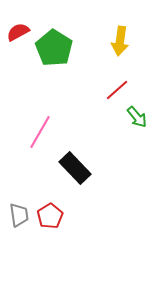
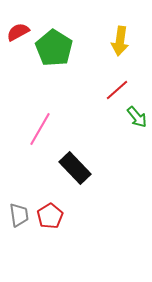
pink line: moved 3 px up
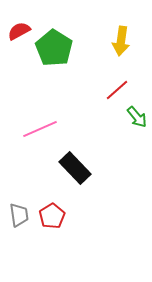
red semicircle: moved 1 px right, 1 px up
yellow arrow: moved 1 px right
pink line: rotated 36 degrees clockwise
red pentagon: moved 2 px right
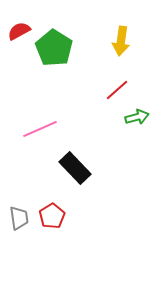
green arrow: rotated 65 degrees counterclockwise
gray trapezoid: moved 3 px down
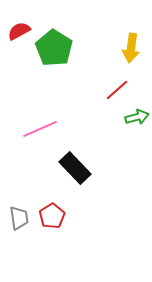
yellow arrow: moved 10 px right, 7 px down
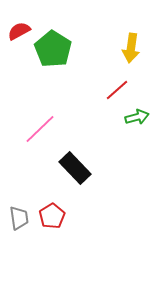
green pentagon: moved 1 px left, 1 px down
pink line: rotated 20 degrees counterclockwise
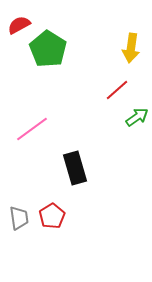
red semicircle: moved 6 px up
green pentagon: moved 5 px left
green arrow: rotated 20 degrees counterclockwise
pink line: moved 8 px left; rotated 8 degrees clockwise
black rectangle: rotated 28 degrees clockwise
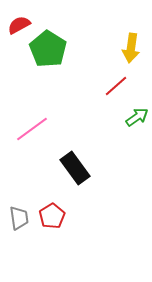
red line: moved 1 px left, 4 px up
black rectangle: rotated 20 degrees counterclockwise
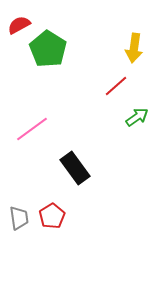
yellow arrow: moved 3 px right
